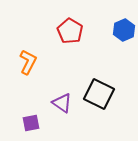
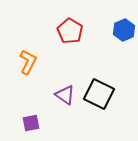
purple triangle: moved 3 px right, 8 px up
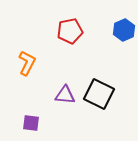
red pentagon: rotated 30 degrees clockwise
orange L-shape: moved 1 px left, 1 px down
purple triangle: rotated 30 degrees counterclockwise
purple square: rotated 18 degrees clockwise
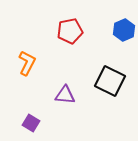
black square: moved 11 px right, 13 px up
purple square: rotated 24 degrees clockwise
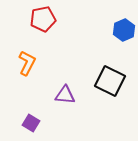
red pentagon: moved 27 px left, 12 px up
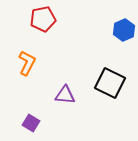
black square: moved 2 px down
